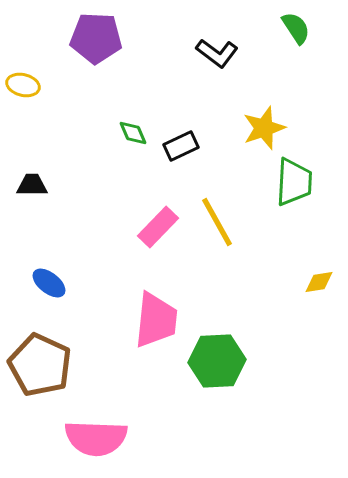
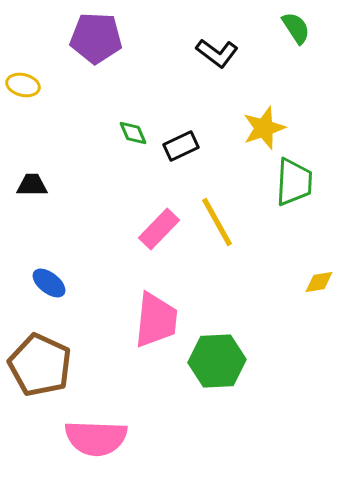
pink rectangle: moved 1 px right, 2 px down
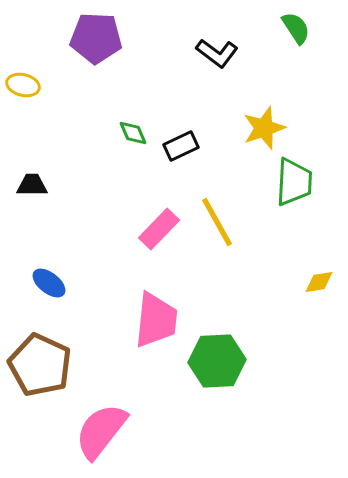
pink semicircle: moved 5 px right, 7 px up; rotated 126 degrees clockwise
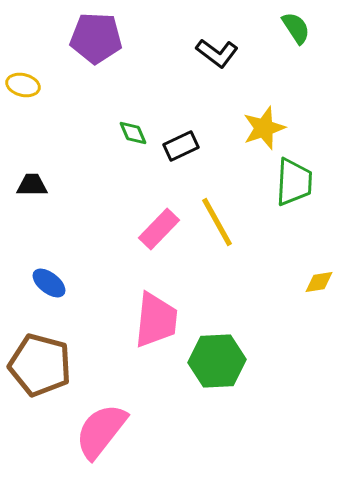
brown pentagon: rotated 10 degrees counterclockwise
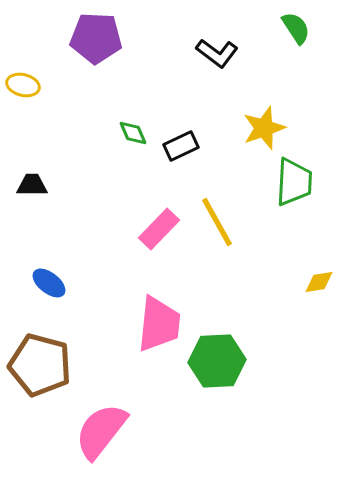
pink trapezoid: moved 3 px right, 4 px down
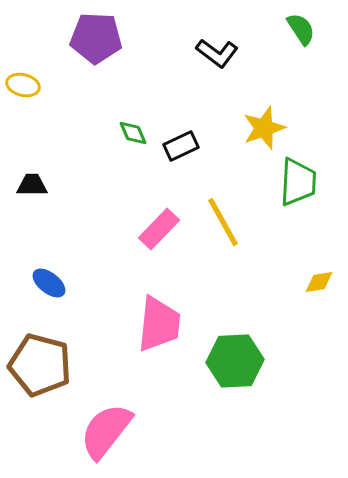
green semicircle: moved 5 px right, 1 px down
green trapezoid: moved 4 px right
yellow line: moved 6 px right
green hexagon: moved 18 px right
pink semicircle: moved 5 px right
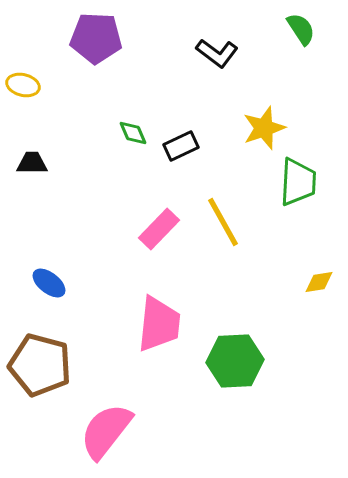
black trapezoid: moved 22 px up
